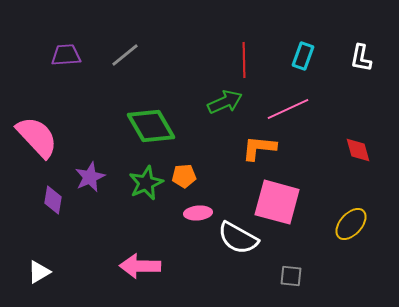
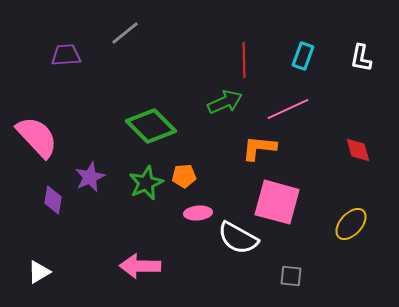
gray line: moved 22 px up
green diamond: rotated 15 degrees counterclockwise
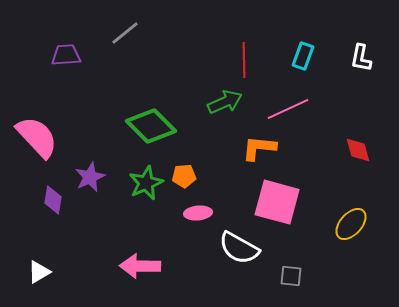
white semicircle: moved 1 px right, 10 px down
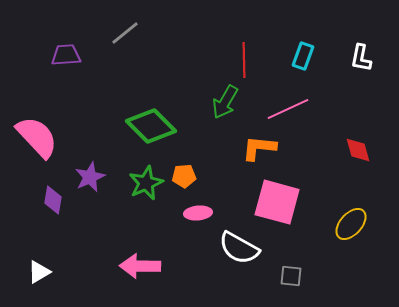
green arrow: rotated 144 degrees clockwise
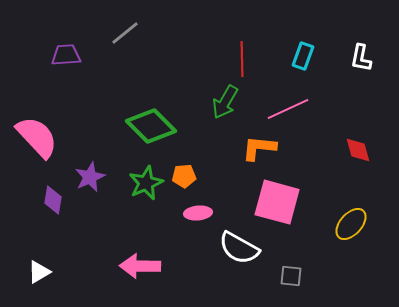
red line: moved 2 px left, 1 px up
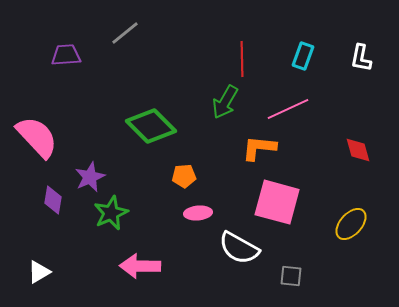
green star: moved 35 px left, 30 px down
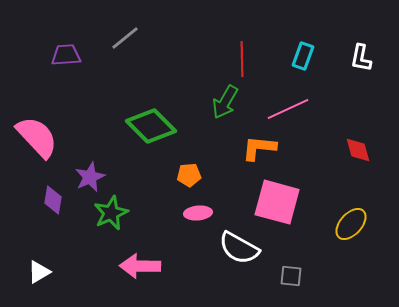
gray line: moved 5 px down
orange pentagon: moved 5 px right, 1 px up
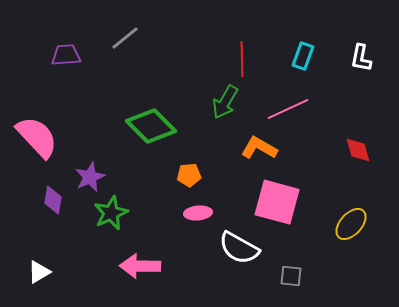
orange L-shape: rotated 24 degrees clockwise
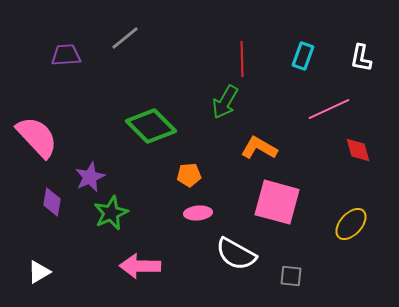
pink line: moved 41 px right
purple diamond: moved 1 px left, 2 px down
white semicircle: moved 3 px left, 6 px down
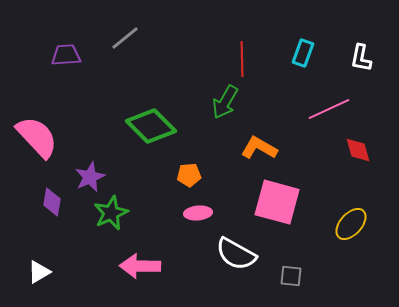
cyan rectangle: moved 3 px up
